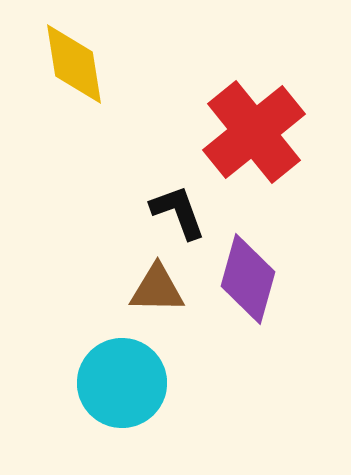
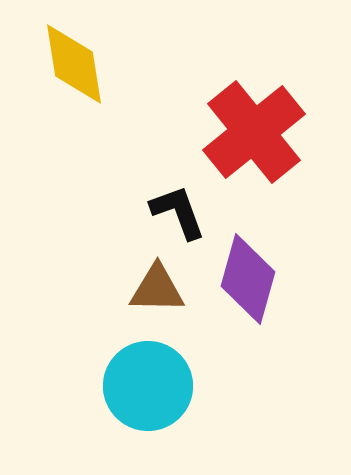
cyan circle: moved 26 px right, 3 px down
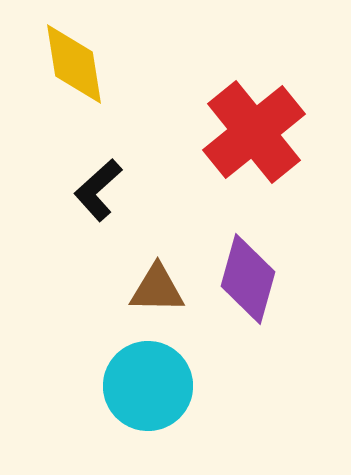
black L-shape: moved 80 px left, 22 px up; rotated 112 degrees counterclockwise
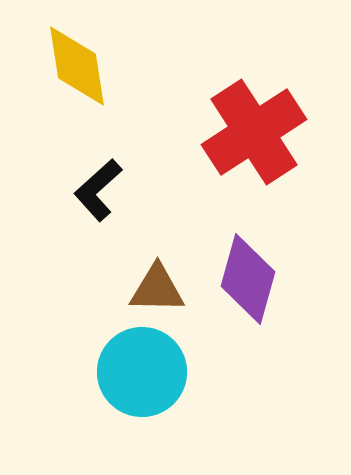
yellow diamond: moved 3 px right, 2 px down
red cross: rotated 6 degrees clockwise
cyan circle: moved 6 px left, 14 px up
